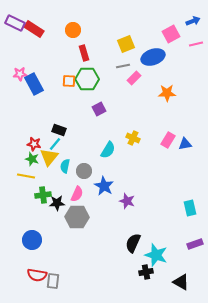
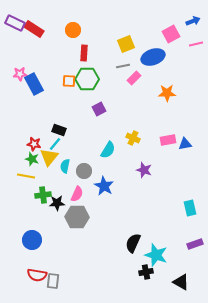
red rectangle at (84, 53): rotated 21 degrees clockwise
pink rectangle at (168, 140): rotated 49 degrees clockwise
purple star at (127, 201): moved 17 px right, 31 px up
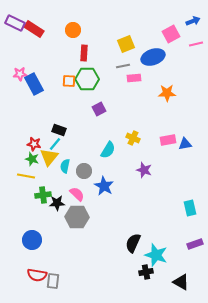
pink rectangle at (134, 78): rotated 40 degrees clockwise
pink semicircle at (77, 194): rotated 70 degrees counterclockwise
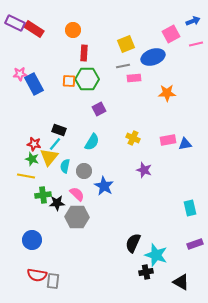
cyan semicircle at (108, 150): moved 16 px left, 8 px up
